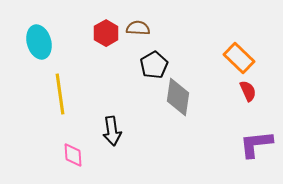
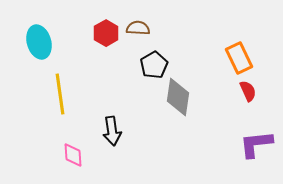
orange rectangle: rotated 20 degrees clockwise
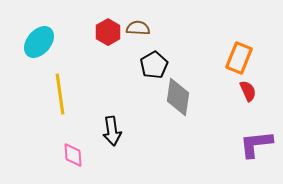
red hexagon: moved 2 px right, 1 px up
cyan ellipse: rotated 56 degrees clockwise
orange rectangle: rotated 48 degrees clockwise
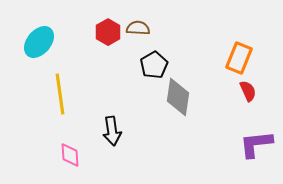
pink diamond: moved 3 px left
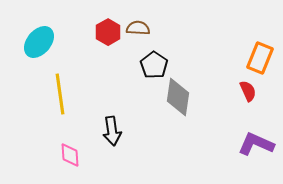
orange rectangle: moved 21 px right
black pentagon: rotated 8 degrees counterclockwise
purple L-shape: rotated 30 degrees clockwise
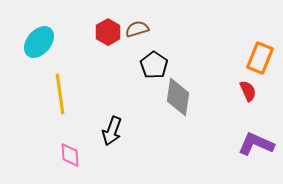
brown semicircle: moved 1 px left, 1 px down; rotated 20 degrees counterclockwise
black arrow: rotated 28 degrees clockwise
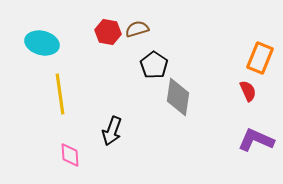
red hexagon: rotated 20 degrees counterclockwise
cyan ellipse: moved 3 px right, 1 px down; rotated 64 degrees clockwise
purple L-shape: moved 4 px up
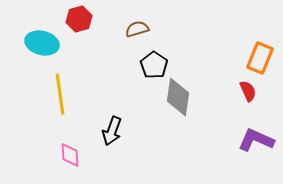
red hexagon: moved 29 px left, 13 px up; rotated 25 degrees counterclockwise
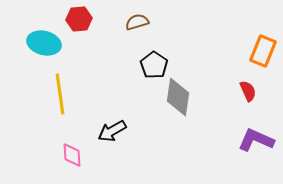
red hexagon: rotated 10 degrees clockwise
brown semicircle: moved 7 px up
cyan ellipse: moved 2 px right
orange rectangle: moved 3 px right, 7 px up
black arrow: rotated 40 degrees clockwise
pink diamond: moved 2 px right
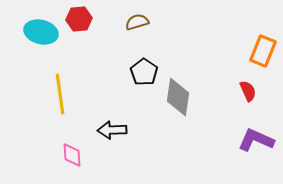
cyan ellipse: moved 3 px left, 11 px up
black pentagon: moved 10 px left, 7 px down
black arrow: moved 1 px up; rotated 28 degrees clockwise
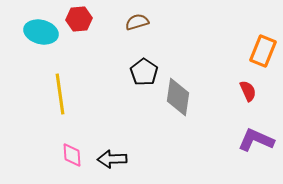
black arrow: moved 29 px down
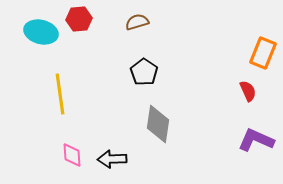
orange rectangle: moved 2 px down
gray diamond: moved 20 px left, 27 px down
